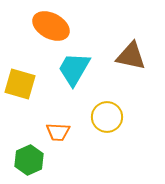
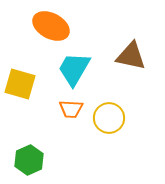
yellow circle: moved 2 px right, 1 px down
orange trapezoid: moved 13 px right, 23 px up
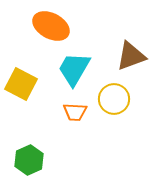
brown triangle: rotated 32 degrees counterclockwise
yellow square: moved 1 px right; rotated 12 degrees clockwise
orange trapezoid: moved 4 px right, 3 px down
yellow circle: moved 5 px right, 19 px up
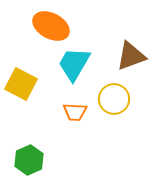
cyan trapezoid: moved 5 px up
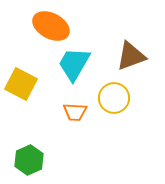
yellow circle: moved 1 px up
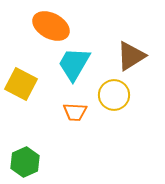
brown triangle: rotated 12 degrees counterclockwise
yellow circle: moved 3 px up
green hexagon: moved 4 px left, 2 px down
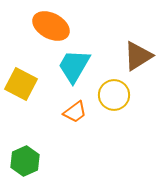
brown triangle: moved 7 px right
cyan trapezoid: moved 2 px down
orange trapezoid: rotated 40 degrees counterclockwise
green hexagon: moved 1 px up
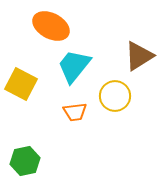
brown triangle: moved 1 px right
cyan trapezoid: rotated 9 degrees clockwise
yellow circle: moved 1 px right, 1 px down
orange trapezoid: rotated 30 degrees clockwise
green hexagon: rotated 12 degrees clockwise
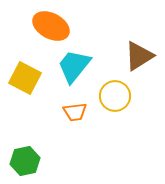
yellow square: moved 4 px right, 6 px up
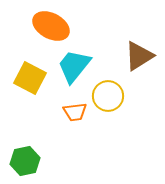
yellow square: moved 5 px right
yellow circle: moved 7 px left
